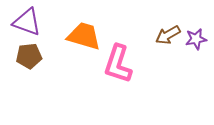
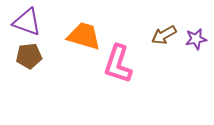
brown arrow: moved 4 px left
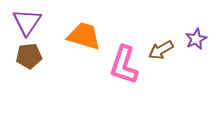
purple triangle: rotated 44 degrees clockwise
brown arrow: moved 3 px left, 15 px down
purple star: rotated 15 degrees counterclockwise
pink L-shape: moved 6 px right, 1 px down
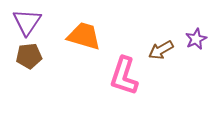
pink L-shape: moved 11 px down
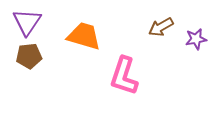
purple star: rotated 15 degrees clockwise
brown arrow: moved 23 px up
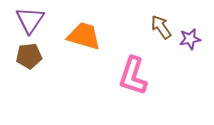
purple triangle: moved 3 px right, 2 px up
brown arrow: rotated 85 degrees clockwise
purple star: moved 6 px left
pink L-shape: moved 9 px right
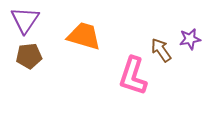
purple triangle: moved 5 px left
brown arrow: moved 23 px down
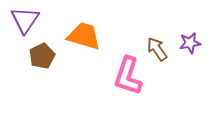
purple star: moved 4 px down
brown arrow: moved 4 px left, 1 px up
brown pentagon: moved 13 px right; rotated 20 degrees counterclockwise
pink L-shape: moved 5 px left
